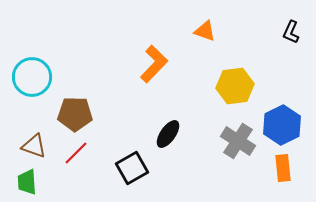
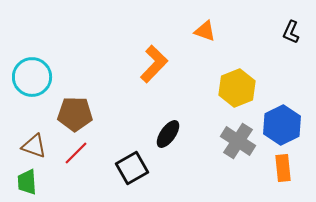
yellow hexagon: moved 2 px right, 2 px down; rotated 15 degrees counterclockwise
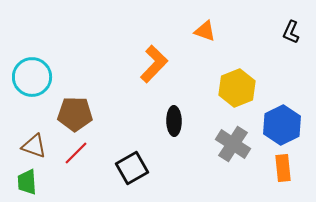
black ellipse: moved 6 px right, 13 px up; rotated 36 degrees counterclockwise
gray cross: moved 5 px left, 3 px down
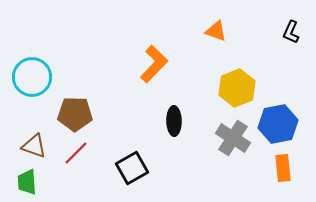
orange triangle: moved 11 px right
blue hexagon: moved 4 px left, 1 px up; rotated 15 degrees clockwise
gray cross: moved 6 px up
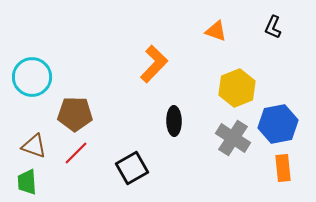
black L-shape: moved 18 px left, 5 px up
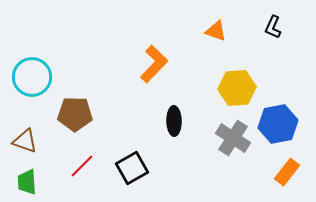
yellow hexagon: rotated 18 degrees clockwise
brown triangle: moved 9 px left, 5 px up
red line: moved 6 px right, 13 px down
orange rectangle: moved 4 px right, 4 px down; rotated 44 degrees clockwise
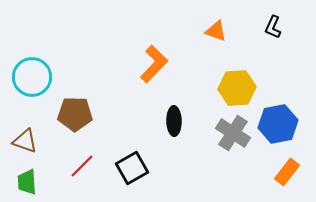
gray cross: moved 5 px up
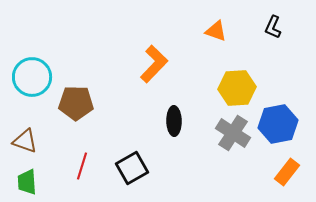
brown pentagon: moved 1 px right, 11 px up
red line: rotated 28 degrees counterclockwise
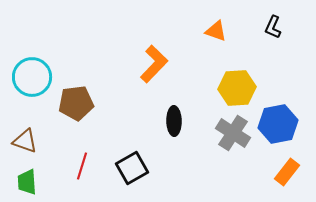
brown pentagon: rotated 8 degrees counterclockwise
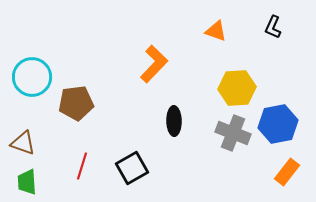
gray cross: rotated 12 degrees counterclockwise
brown triangle: moved 2 px left, 2 px down
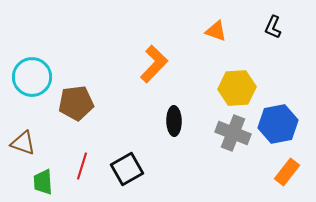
black square: moved 5 px left, 1 px down
green trapezoid: moved 16 px right
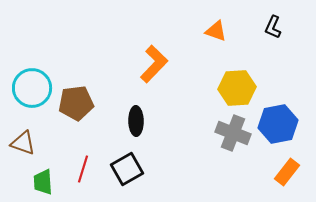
cyan circle: moved 11 px down
black ellipse: moved 38 px left
red line: moved 1 px right, 3 px down
